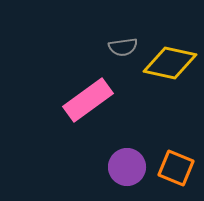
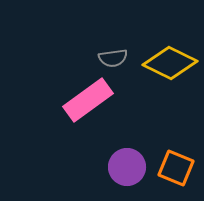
gray semicircle: moved 10 px left, 11 px down
yellow diamond: rotated 14 degrees clockwise
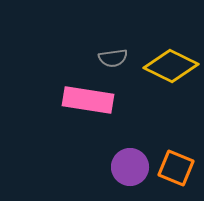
yellow diamond: moved 1 px right, 3 px down
pink rectangle: rotated 45 degrees clockwise
purple circle: moved 3 px right
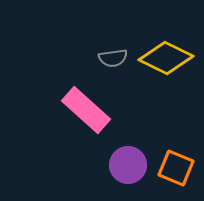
yellow diamond: moved 5 px left, 8 px up
pink rectangle: moved 2 px left, 10 px down; rotated 33 degrees clockwise
purple circle: moved 2 px left, 2 px up
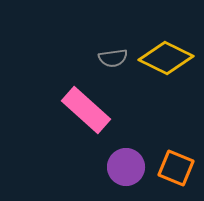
purple circle: moved 2 px left, 2 px down
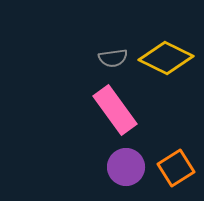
pink rectangle: moved 29 px right; rotated 12 degrees clockwise
orange square: rotated 36 degrees clockwise
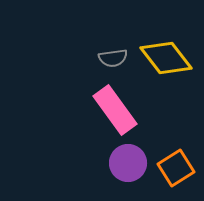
yellow diamond: rotated 26 degrees clockwise
purple circle: moved 2 px right, 4 px up
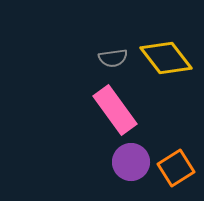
purple circle: moved 3 px right, 1 px up
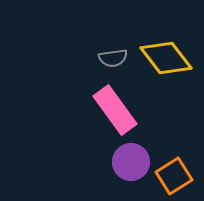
orange square: moved 2 px left, 8 px down
